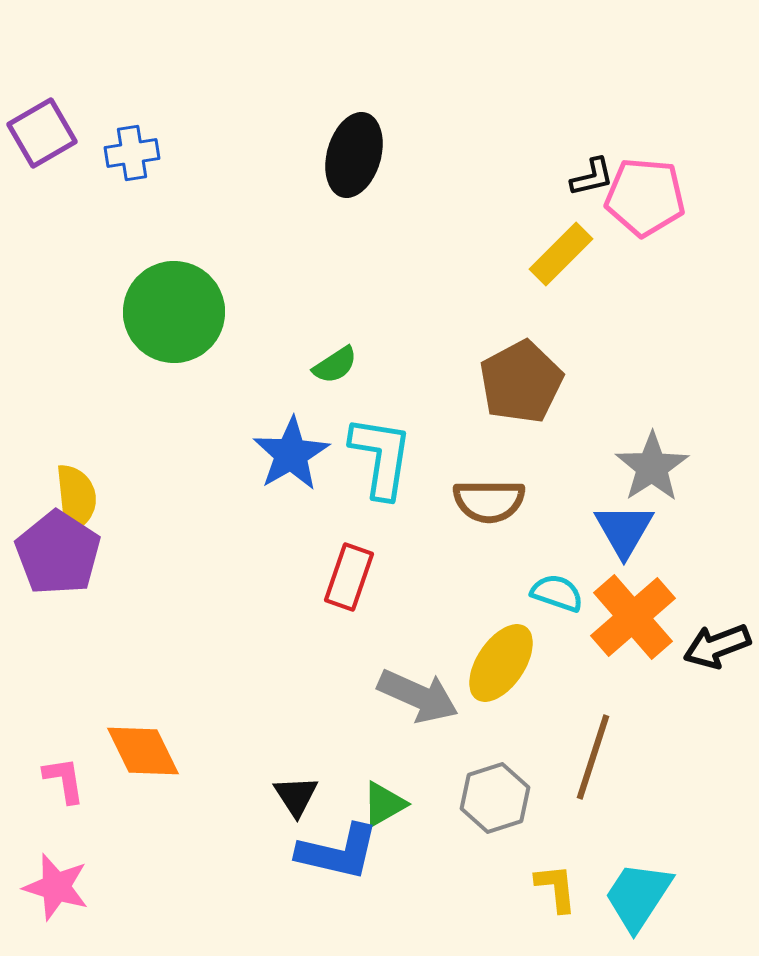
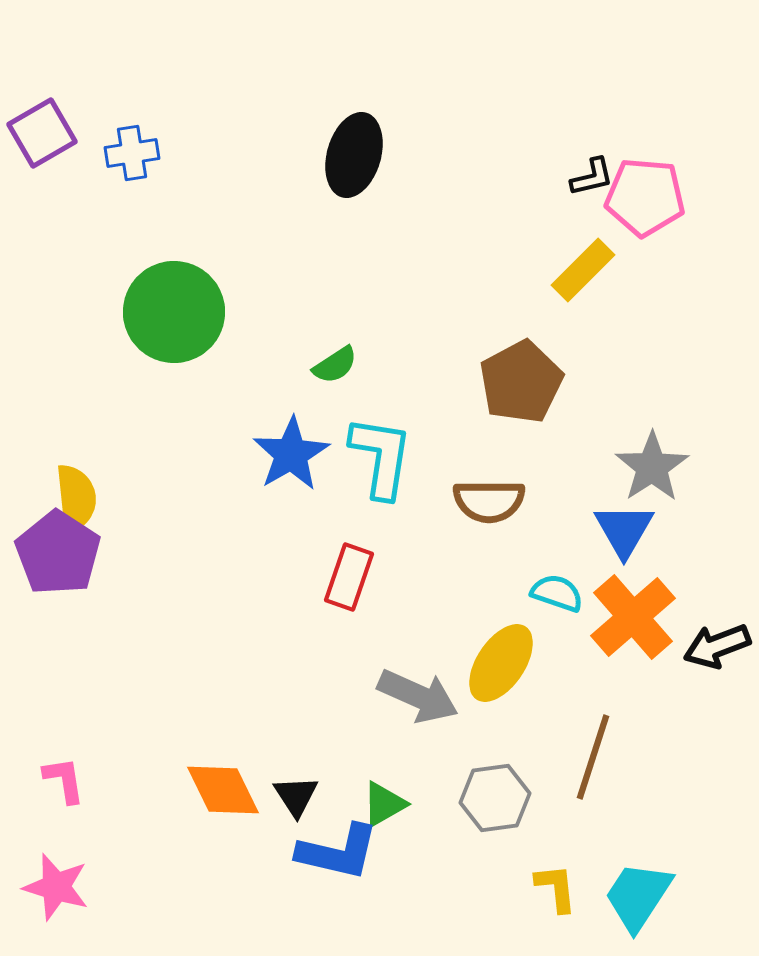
yellow rectangle: moved 22 px right, 16 px down
orange diamond: moved 80 px right, 39 px down
gray hexagon: rotated 10 degrees clockwise
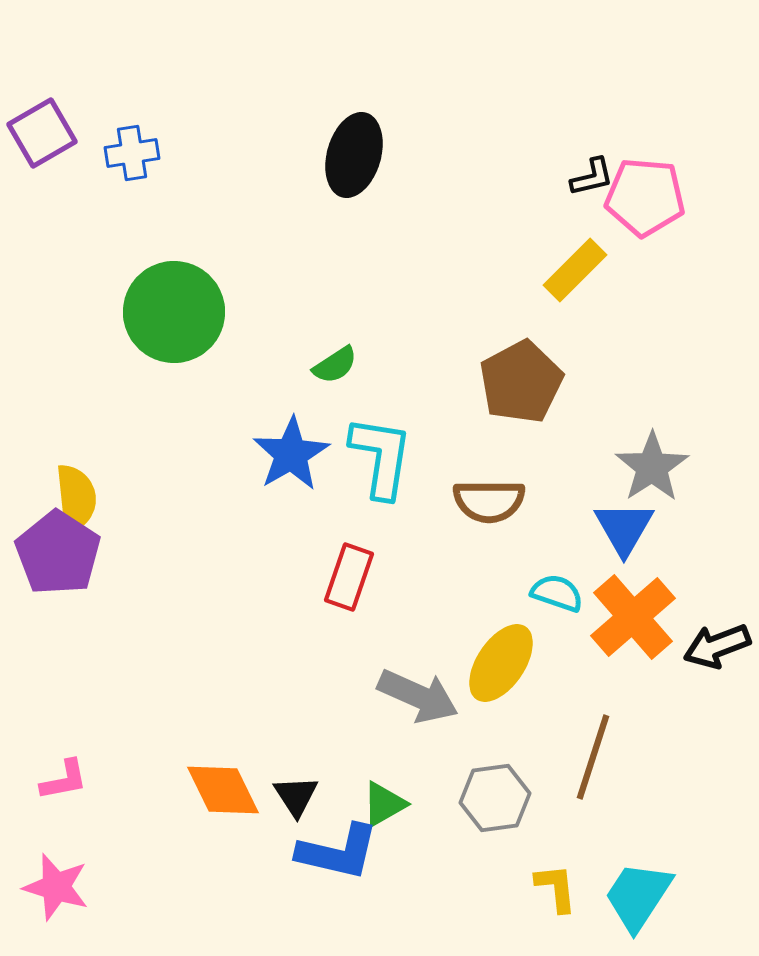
yellow rectangle: moved 8 px left
blue triangle: moved 2 px up
pink L-shape: rotated 88 degrees clockwise
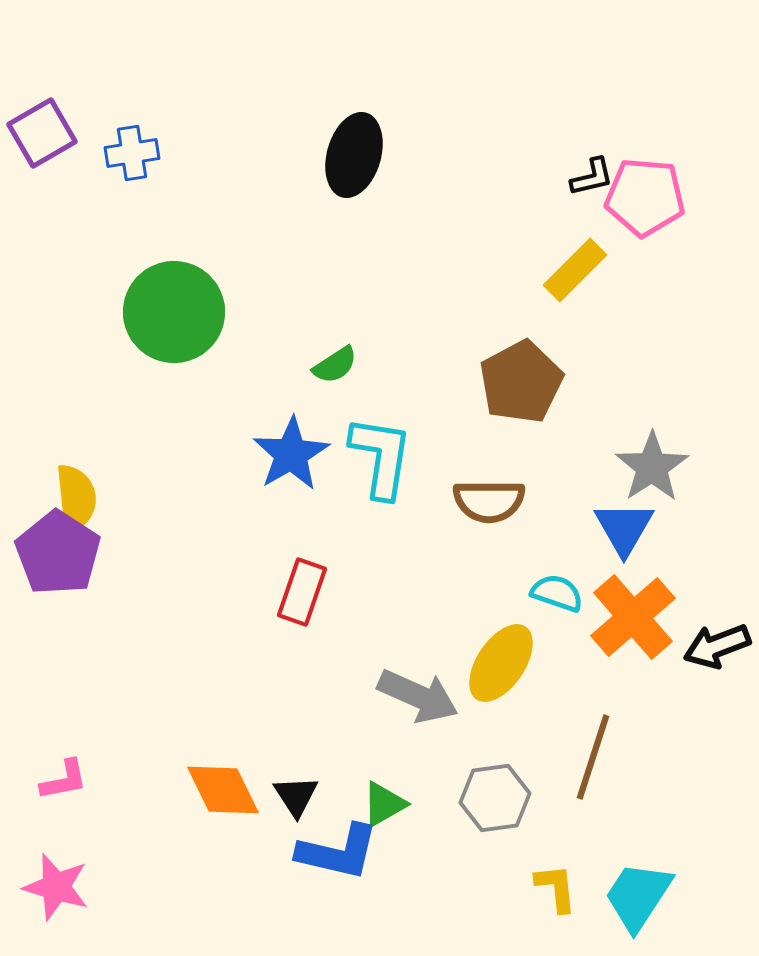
red rectangle: moved 47 px left, 15 px down
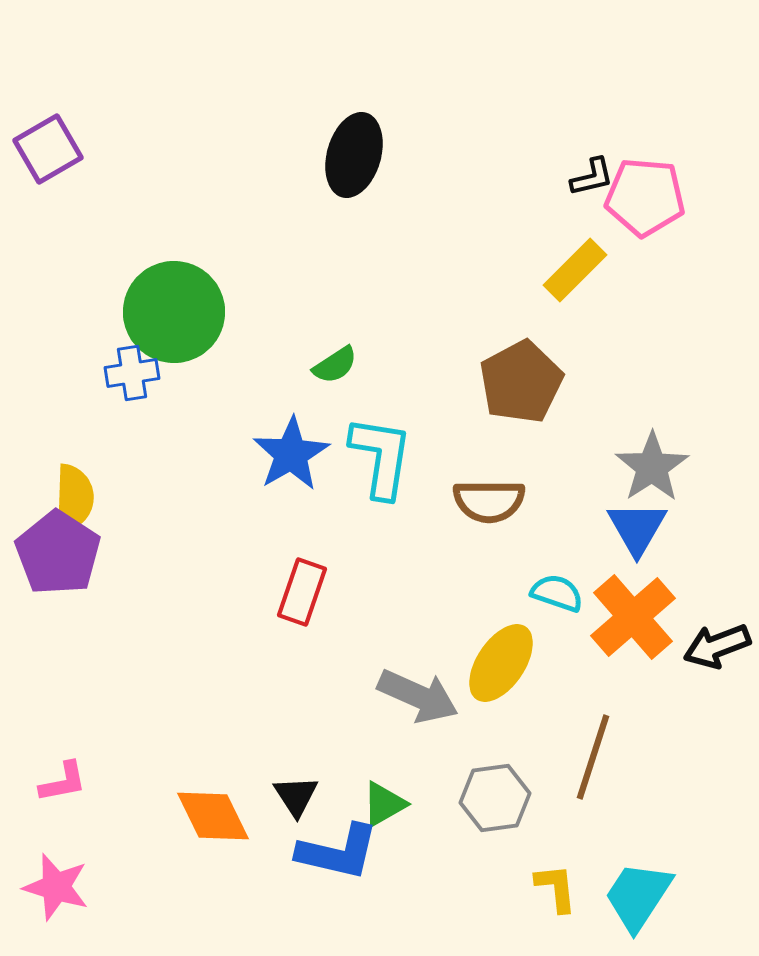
purple square: moved 6 px right, 16 px down
blue cross: moved 220 px down
yellow semicircle: moved 2 px left; rotated 8 degrees clockwise
blue triangle: moved 13 px right
pink L-shape: moved 1 px left, 2 px down
orange diamond: moved 10 px left, 26 px down
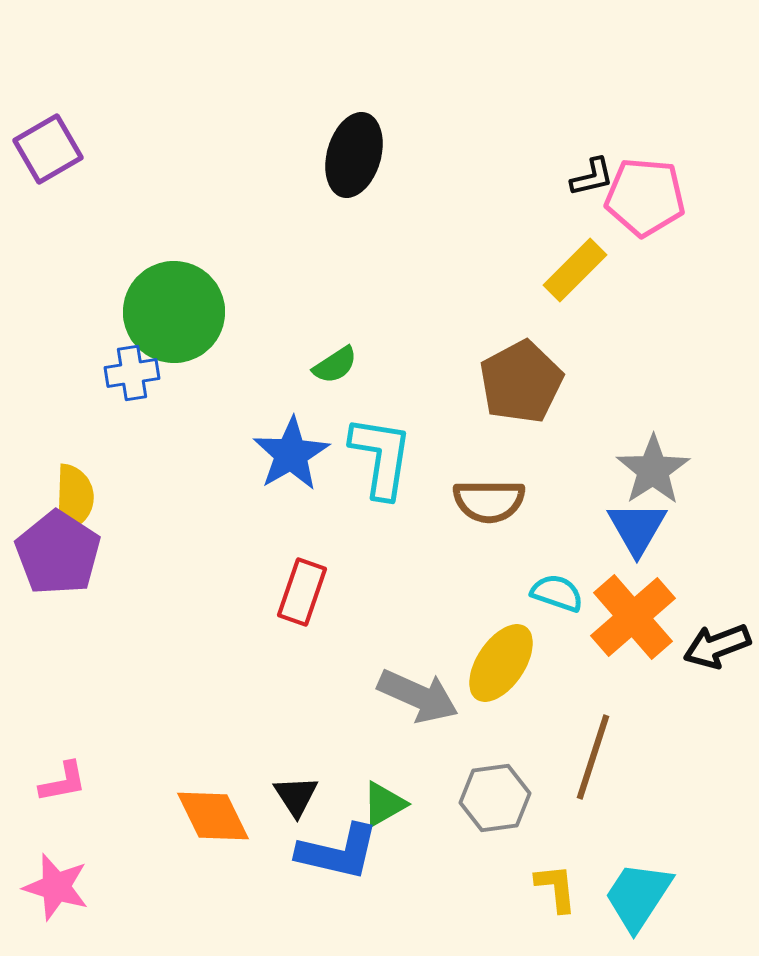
gray star: moved 1 px right, 3 px down
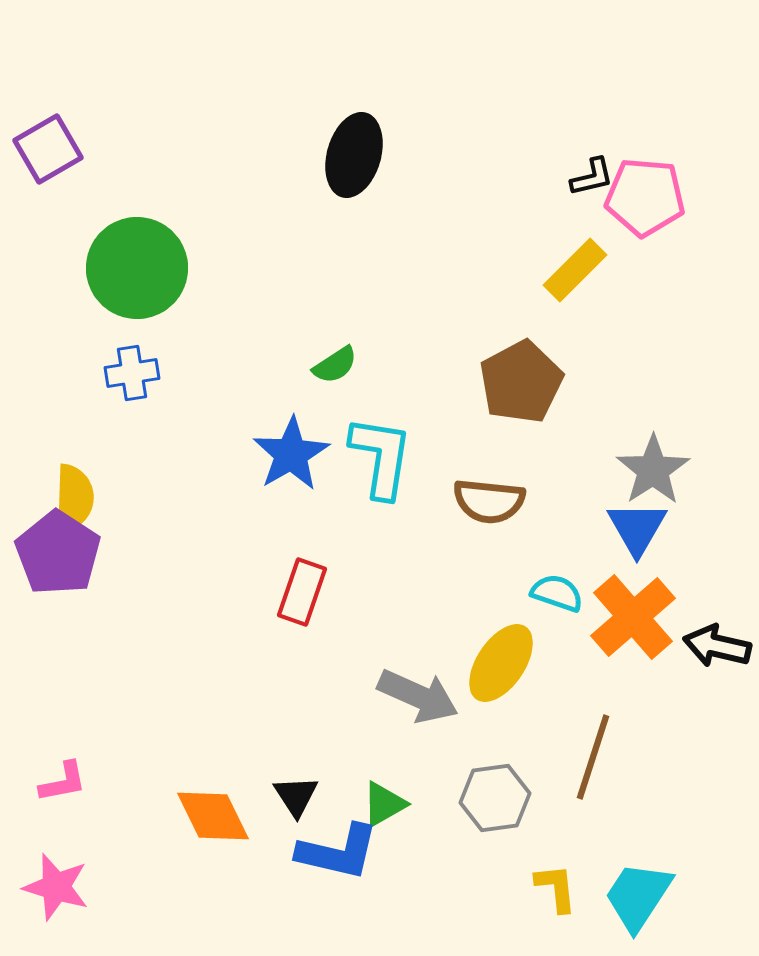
green circle: moved 37 px left, 44 px up
brown semicircle: rotated 6 degrees clockwise
black arrow: rotated 34 degrees clockwise
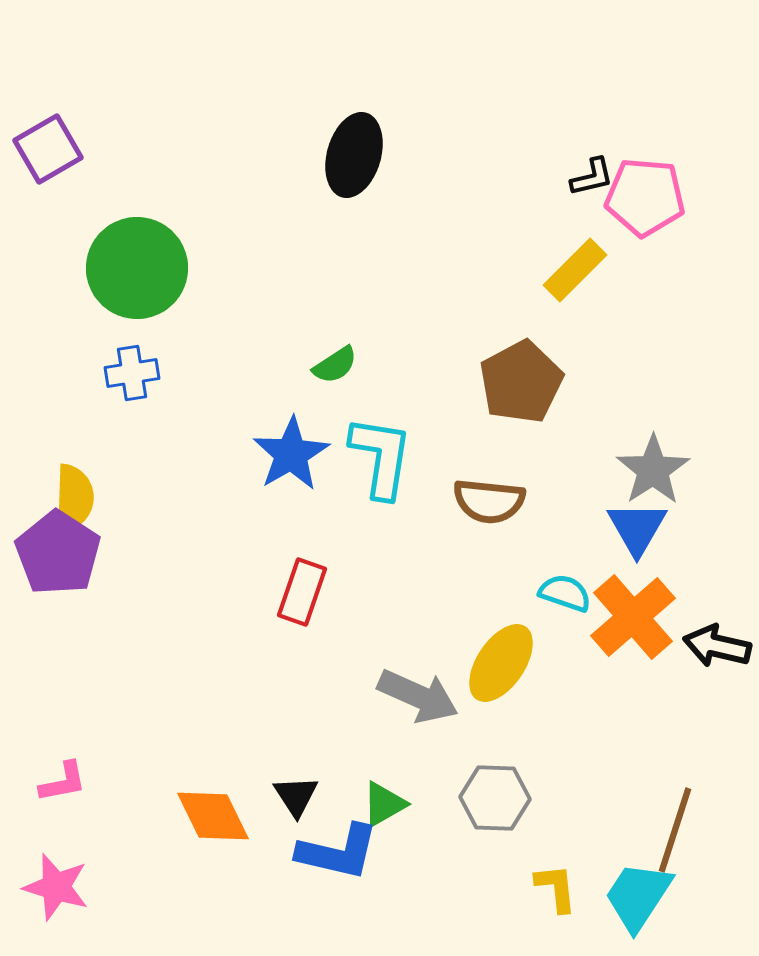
cyan semicircle: moved 8 px right
brown line: moved 82 px right, 73 px down
gray hexagon: rotated 10 degrees clockwise
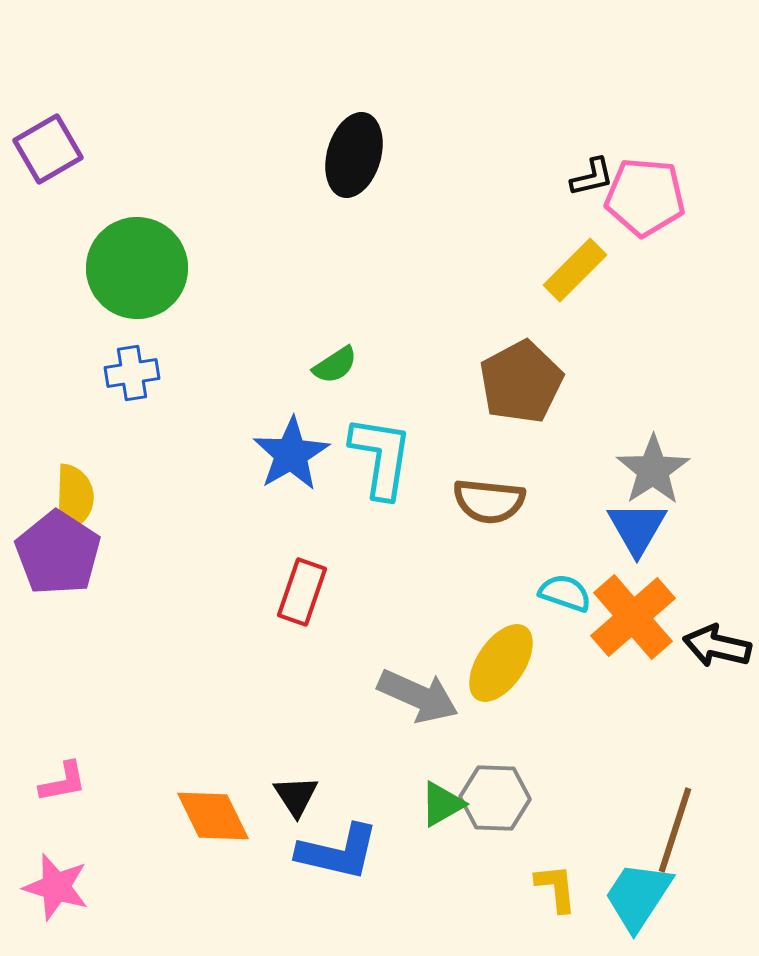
green triangle: moved 58 px right
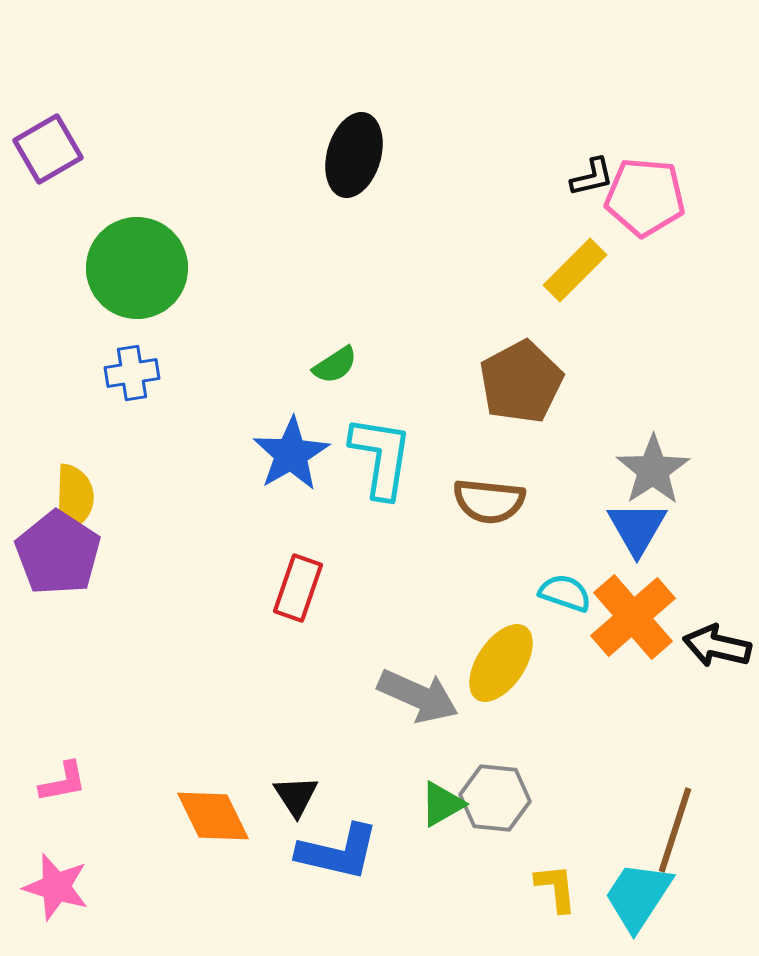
red rectangle: moved 4 px left, 4 px up
gray hexagon: rotated 4 degrees clockwise
